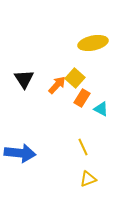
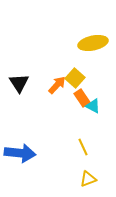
black triangle: moved 5 px left, 4 px down
orange rectangle: rotated 66 degrees counterclockwise
cyan triangle: moved 8 px left, 3 px up
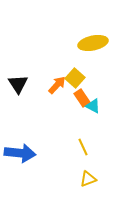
black triangle: moved 1 px left, 1 px down
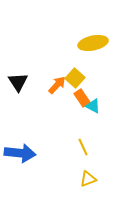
black triangle: moved 2 px up
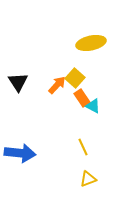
yellow ellipse: moved 2 px left
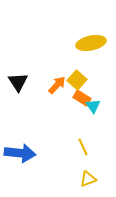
yellow square: moved 2 px right, 2 px down
orange rectangle: rotated 24 degrees counterclockwise
cyan triangle: rotated 28 degrees clockwise
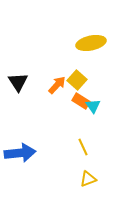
orange rectangle: moved 1 px left, 3 px down
blue arrow: rotated 12 degrees counterclockwise
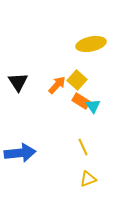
yellow ellipse: moved 1 px down
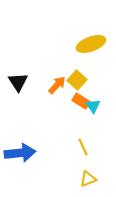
yellow ellipse: rotated 8 degrees counterclockwise
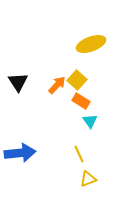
cyan triangle: moved 3 px left, 15 px down
yellow line: moved 4 px left, 7 px down
